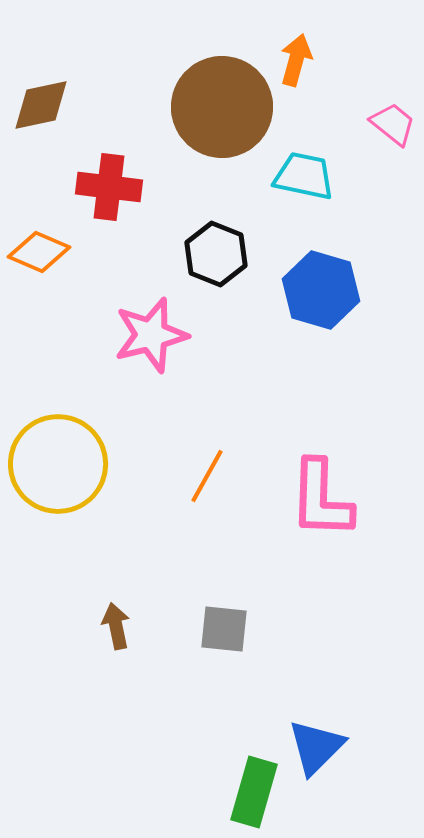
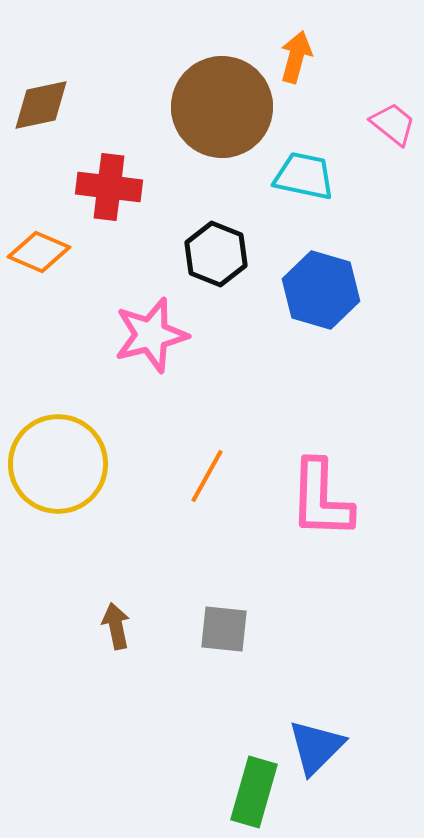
orange arrow: moved 3 px up
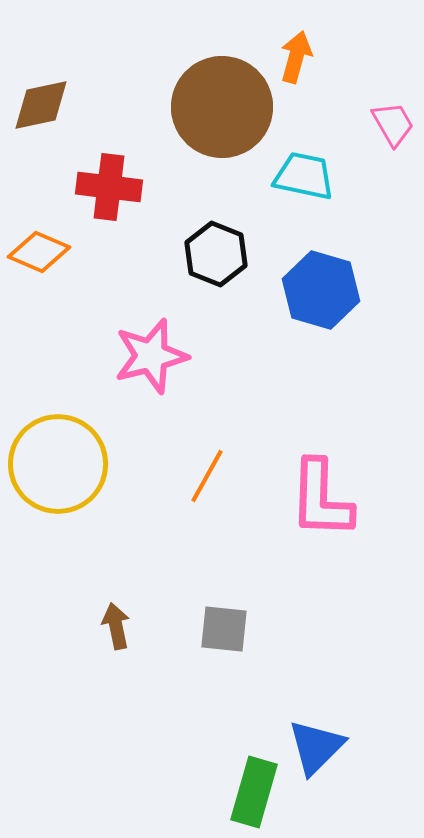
pink trapezoid: rotated 21 degrees clockwise
pink star: moved 21 px down
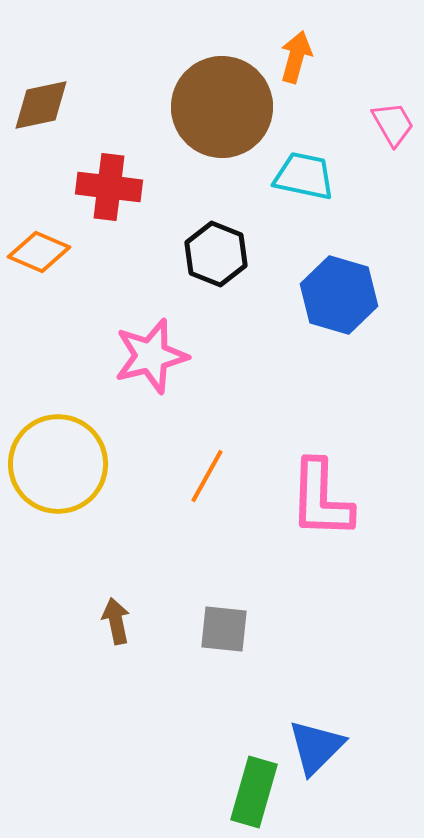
blue hexagon: moved 18 px right, 5 px down
brown arrow: moved 5 px up
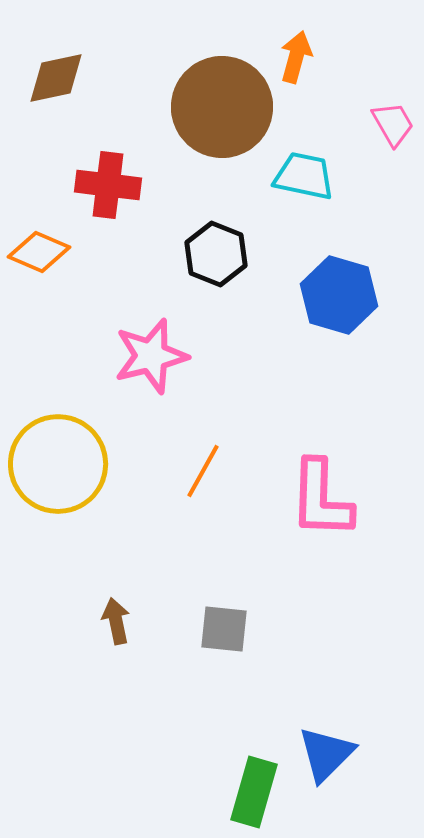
brown diamond: moved 15 px right, 27 px up
red cross: moved 1 px left, 2 px up
orange line: moved 4 px left, 5 px up
blue triangle: moved 10 px right, 7 px down
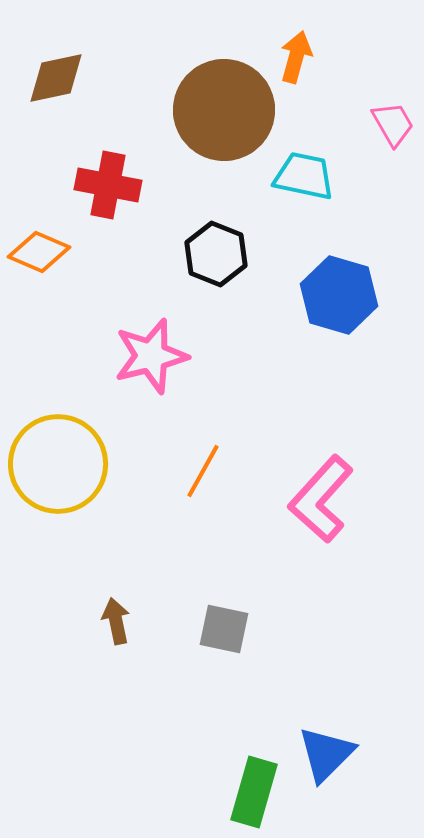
brown circle: moved 2 px right, 3 px down
red cross: rotated 4 degrees clockwise
pink L-shape: rotated 40 degrees clockwise
gray square: rotated 6 degrees clockwise
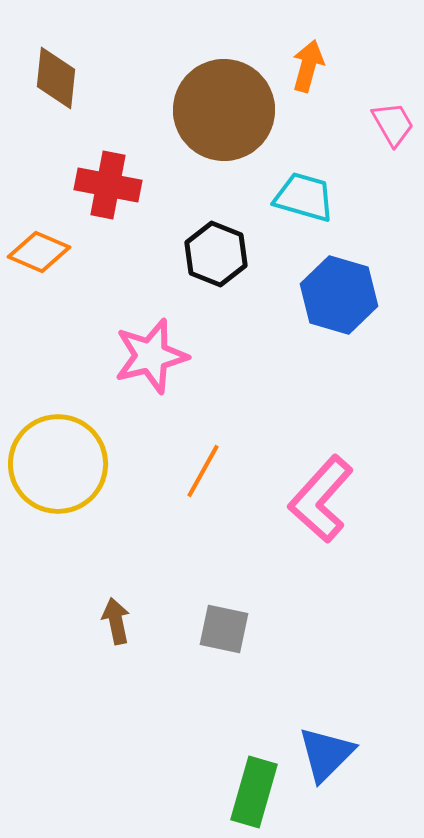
orange arrow: moved 12 px right, 9 px down
brown diamond: rotated 72 degrees counterclockwise
cyan trapezoid: moved 21 px down; rotated 4 degrees clockwise
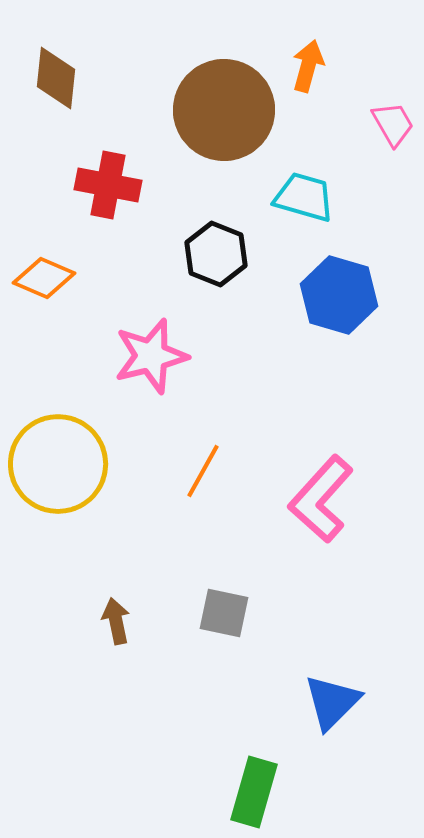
orange diamond: moved 5 px right, 26 px down
gray square: moved 16 px up
blue triangle: moved 6 px right, 52 px up
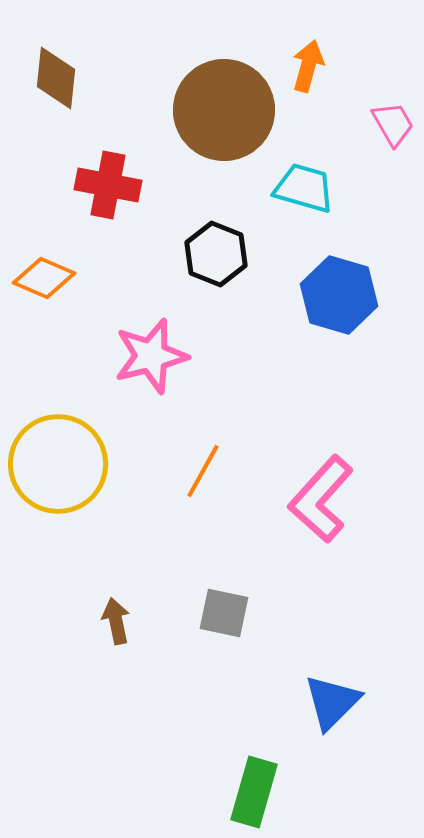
cyan trapezoid: moved 9 px up
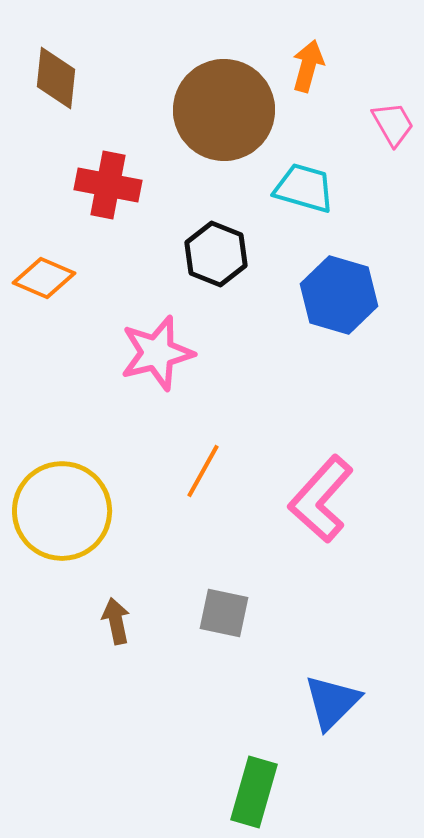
pink star: moved 6 px right, 3 px up
yellow circle: moved 4 px right, 47 px down
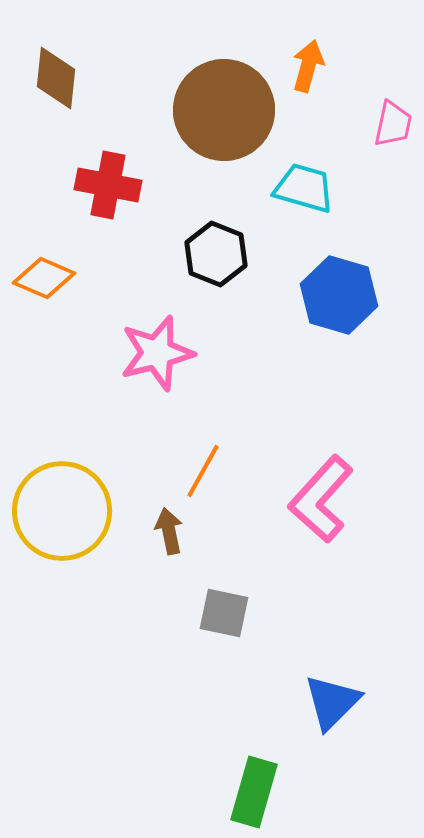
pink trapezoid: rotated 42 degrees clockwise
brown arrow: moved 53 px right, 90 px up
